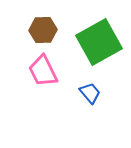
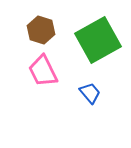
brown hexagon: moved 2 px left; rotated 20 degrees clockwise
green square: moved 1 px left, 2 px up
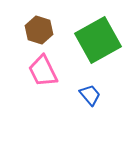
brown hexagon: moved 2 px left
blue trapezoid: moved 2 px down
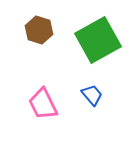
pink trapezoid: moved 33 px down
blue trapezoid: moved 2 px right
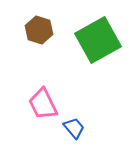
blue trapezoid: moved 18 px left, 33 px down
